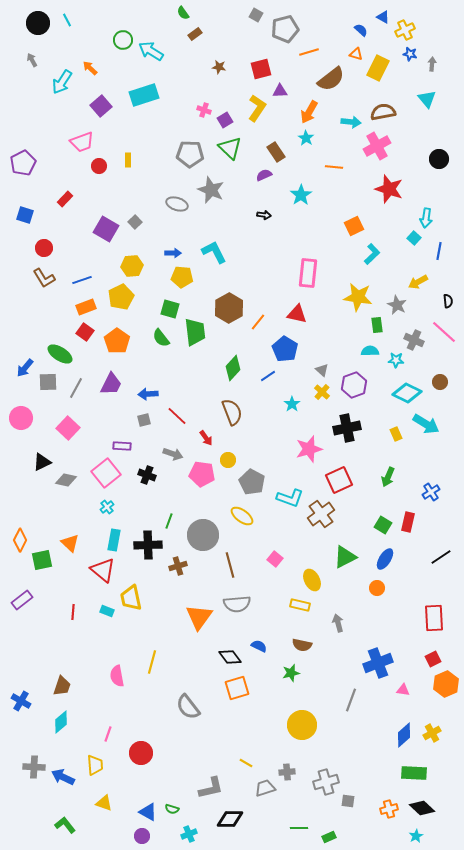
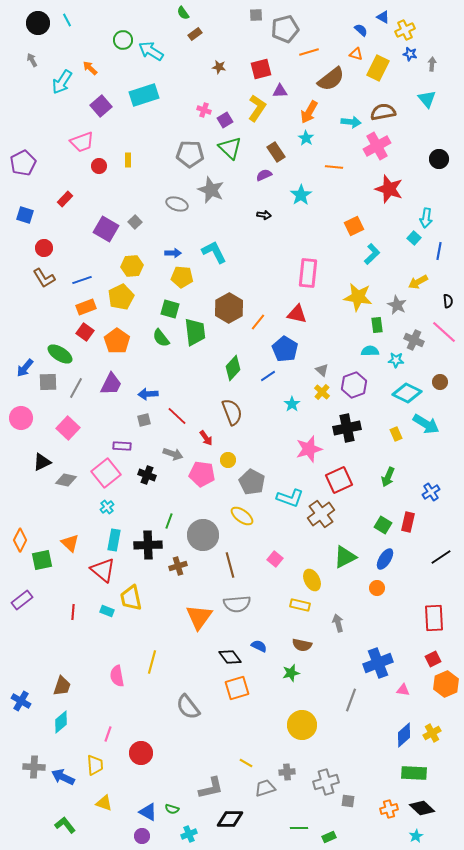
gray square at (256, 15): rotated 32 degrees counterclockwise
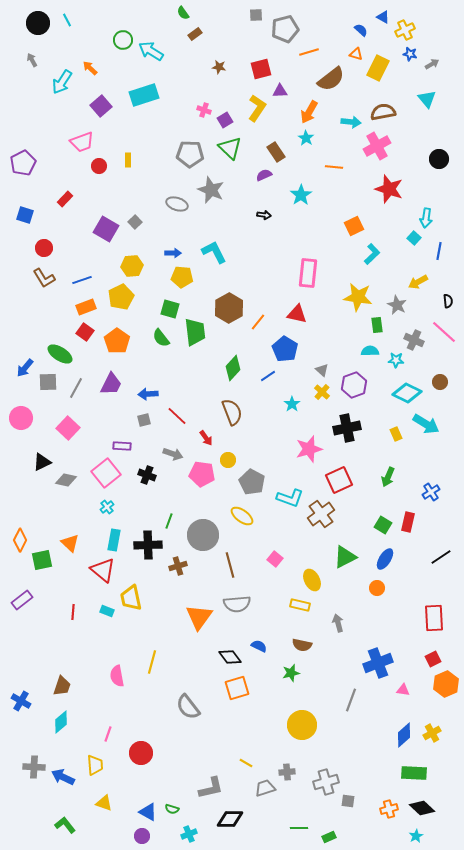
gray arrow at (432, 64): rotated 56 degrees clockwise
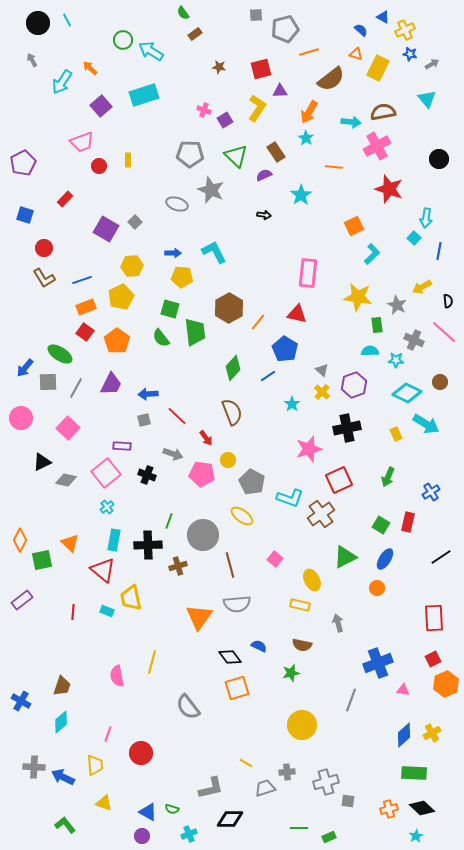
green triangle at (230, 148): moved 6 px right, 8 px down
yellow arrow at (418, 282): moved 4 px right, 5 px down
green square at (383, 525): moved 2 px left
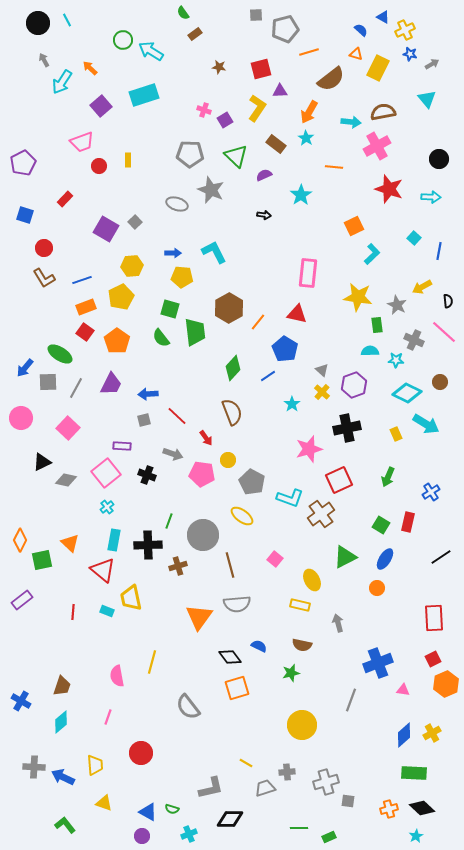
gray arrow at (32, 60): moved 12 px right
brown rectangle at (276, 152): moved 8 px up; rotated 18 degrees counterclockwise
cyan arrow at (426, 218): moved 5 px right, 21 px up; rotated 96 degrees counterclockwise
pink line at (108, 734): moved 17 px up
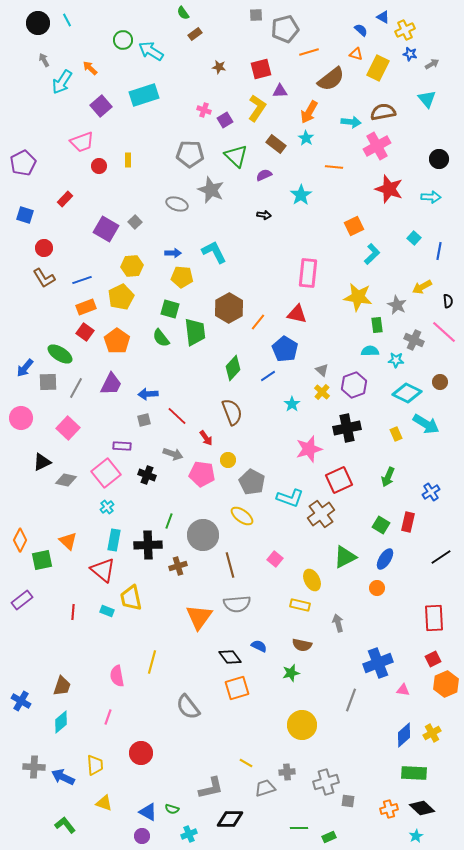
orange triangle at (70, 543): moved 2 px left, 2 px up
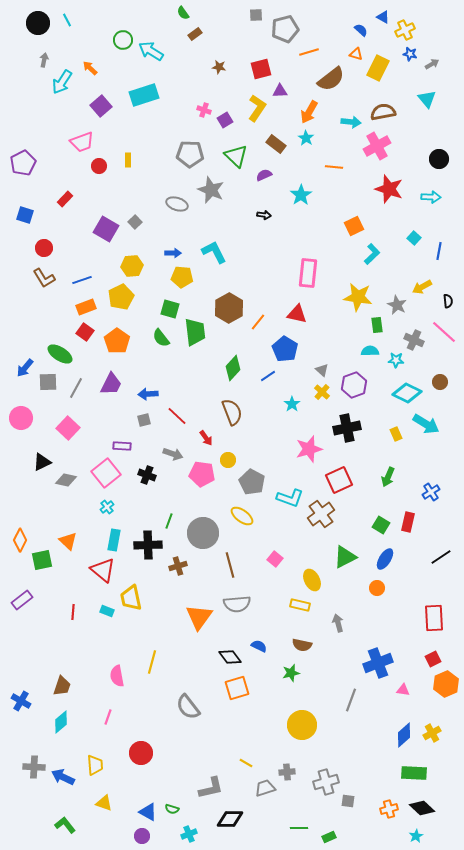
gray arrow at (44, 60): rotated 40 degrees clockwise
gray circle at (203, 535): moved 2 px up
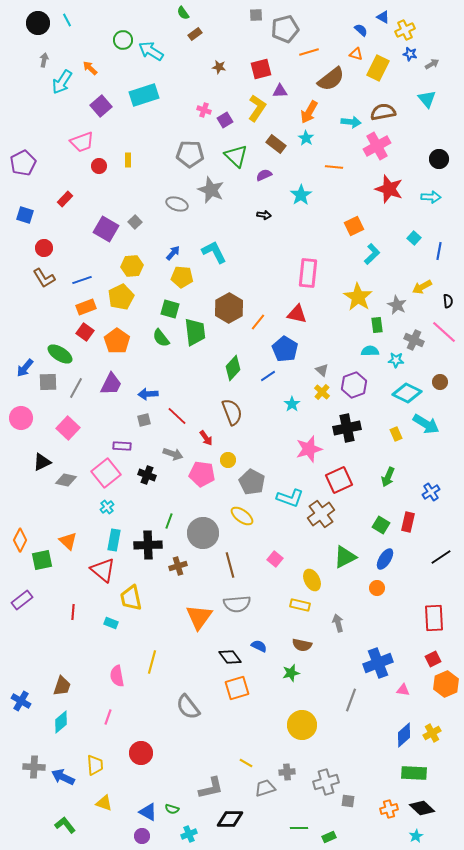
blue arrow at (173, 253): rotated 49 degrees counterclockwise
yellow star at (358, 297): rotated 24 degrees clockwise
cyan rectangle at (107, 611): moved 4 px right, 12 px down
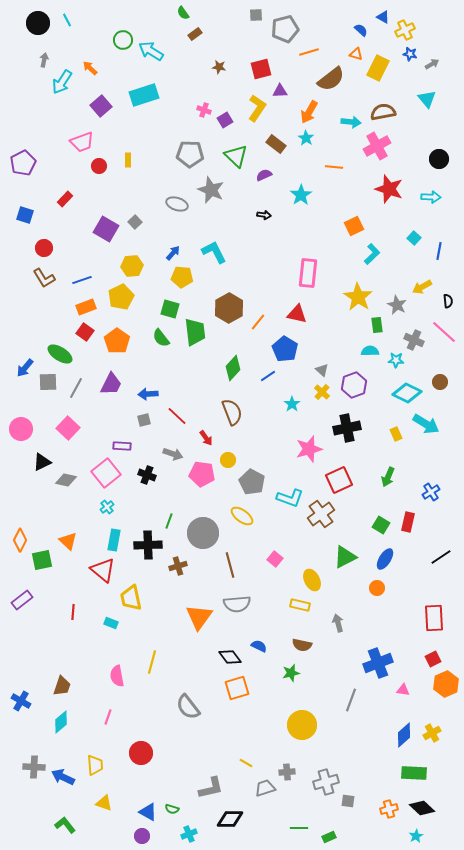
pink circle at (21, 418): moved 11 px down
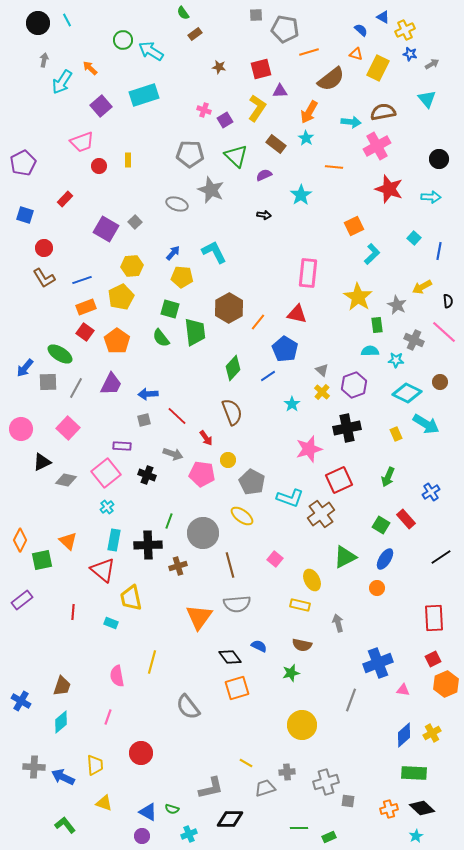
gray pentagon at (285, 29): rotated 24 degrees clockwise
red rectangle at (408, 522): moved 2 px left, 3 px up; rotated 54 degrees counterclockwise
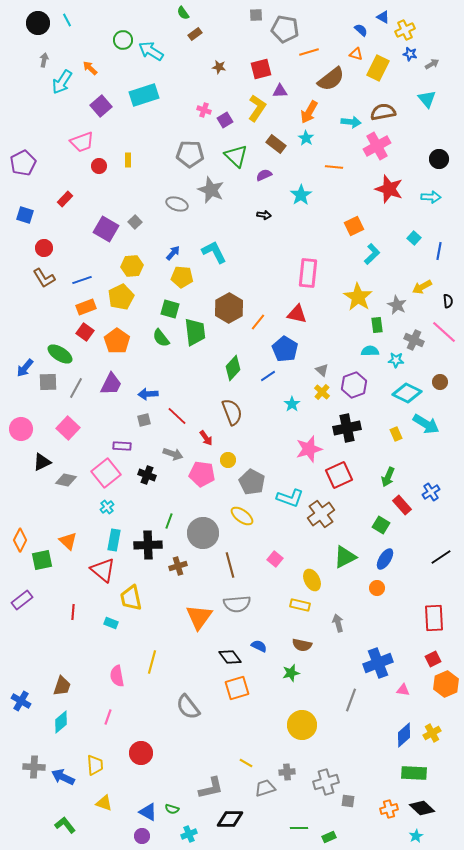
red square at (339, 480): moved 5 px up
red rectangle at (406, 519): moved 4 px left, 14 px up
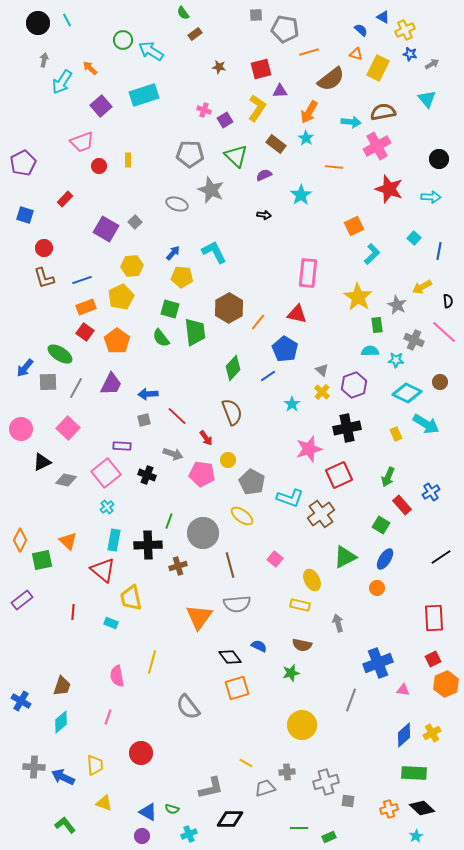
brown L-shape at (44, 278): rotated 15 degrees clockwise
